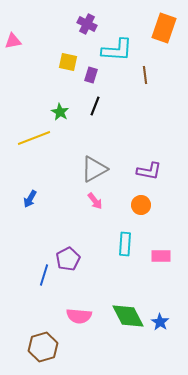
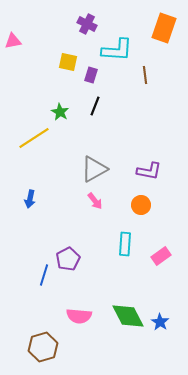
yellow line: rotated 12 degrees counterclockwise
blue arrow: rotated 18 degrees counterclockwise
pink rectangle: rotated 36 degrees counterclockwise
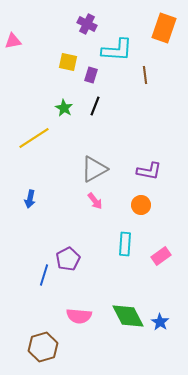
green star: moved 4 px right, 4 px up
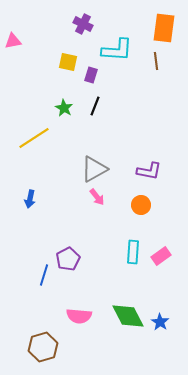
purple cross: moved 4 px left
orange rectangle: rotated 12 degrees counterclockwise
brown line: moved 11 px right, 14 px up
pink arrow: moved 2 px right, 4 px up
cyan rectangle: moved 8 px right, 8 px down
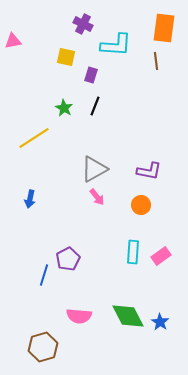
cyan L-shape: moved 1 px left, 5 px up
yellow square: moved 2 px left, 5 px up
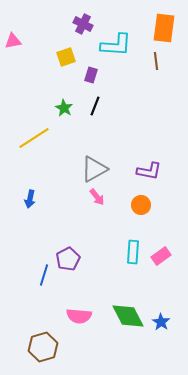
yellow square: rotated 30 degrees counterclockwise
blue star: moved 1 px right
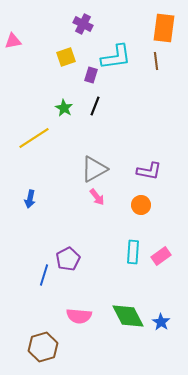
cyan L-shape: moved 12 px down; rotated 12 degrees counterclockwise
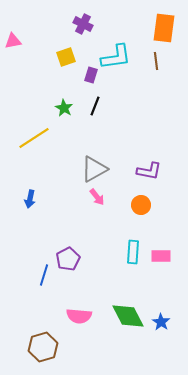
pink rectangle: rotated 36 degrees clockwise
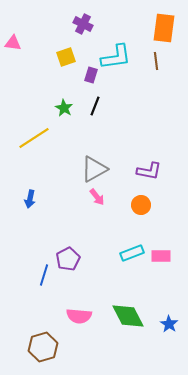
pink triangle: moved 2 px down; rotated 18 degrees clockwise
cyan rectangle: moved 1 px left, 1 px down; rotated 65 degrees clockwise
blue star: moved 8 px right, 2 px down
